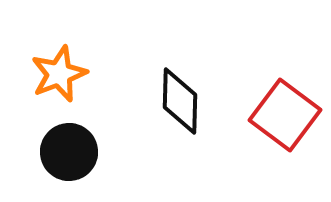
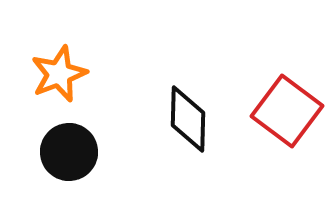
black diamond: moved 8 px right, 18 px down
red square: moved 2 px right, 4 px up
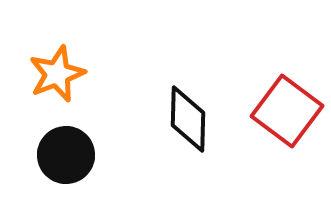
orange star: moved 2 px left
black circle: moved 3 px left, 3 px down
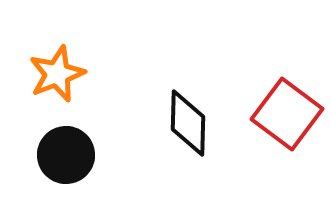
red square: moved 3 px down
black diamond: moved 4 px down
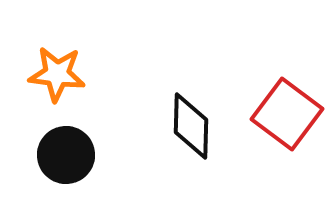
orange star: rotated 28 degrees clockwise
black diamond: moved 3 px right, 3 px down
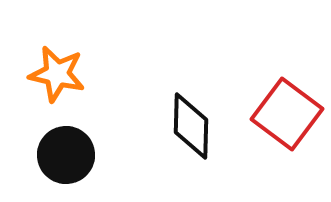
orange star: rotated 6 degrees clockwise
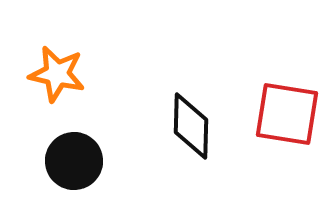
red square: rotated 28 degrees counterclockwise
black circle: moved 8 px right, 6 px down
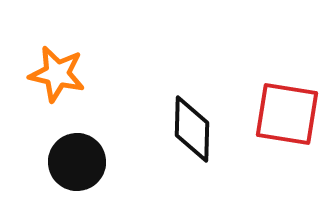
black diamond: moved 1 px right, 3 px down
black circle: moved 3 px right, 1 px down
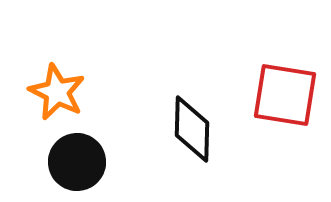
orange star: moved 18 px down; rotated 14 degrees clockwise
red square: moved 2 px left, 19 px up
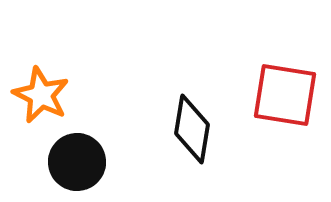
orange star: moved 16 px left, 3 px down
black diamond: rotated 8 degrees clockwise
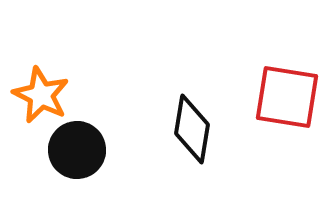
red square: moved 2 px right, 2 px down
black circle: moved 12 px up
